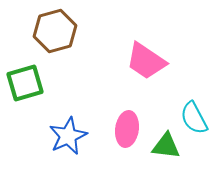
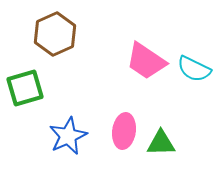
brown hexagon: moved 3 px down; rotated 9 degrees counterclockwise
green square: moved 5 px down
cyan semicircle: moved 49 px up; rotated 36 degrees counterclockwise
pink ellipse: moved 3 px left, 2 px down
green triangle: moved 5 px left, 3 px up; rotated 8 degrees counterclockwise
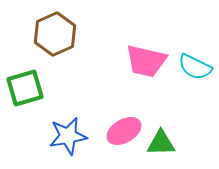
pink trapezoid: rotated 21 degrees counterclockwise
cyan semicircle: moved 1 px right, 2 px up
pink ellipse: rotated 52 degrees clockwise
blue star: rotated 15 degrees clockwise
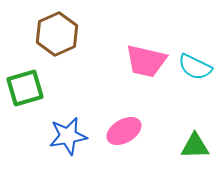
brown hexagon: moved 2 px right
green triangle: moved 34 px right, 3 px down
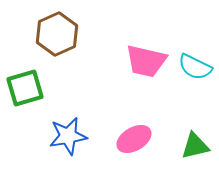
pink ellipse: moved 10 px right, 8 px down
green triangle: rotated 12 degrees counterclockwise
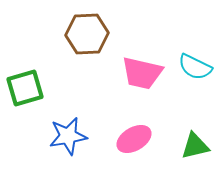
brown hexagon: moved 30 px right; rotated 21 degrees clockwise
pink trapezoid: moved 4 px left, 12 px down
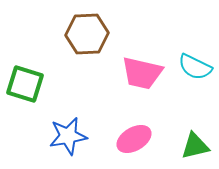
green square: moved 4 px up; rotated 33 degrees clockwise
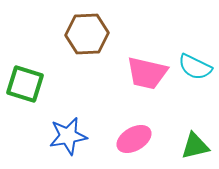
pink trapezoid: moved 5 px right
